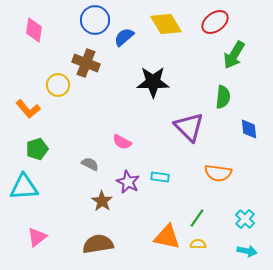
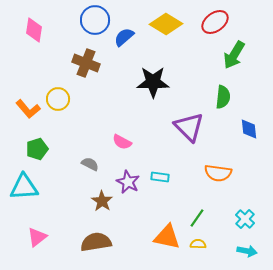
yellow diamond: rotated 28 degrees counterclockwise
yellow circle: moved 14 px down
brown semicircle: moved 2 px left, 2 px up
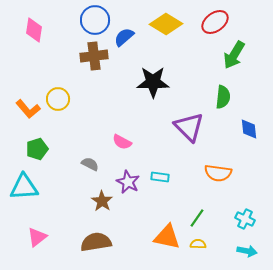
brown cross: moved 8 px right, 7 px up; rotated 28 degrees counterclockwise
cyan cross: rotated 18 degrees counterclockwise
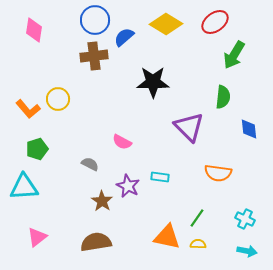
purple star: moved 4 px down
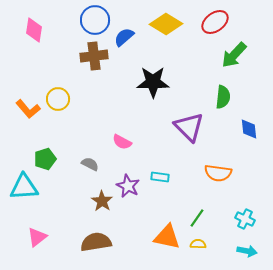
green arrow: rotated 12 degrees clockwise
green pentagon: moved 8 px right, 10 px down
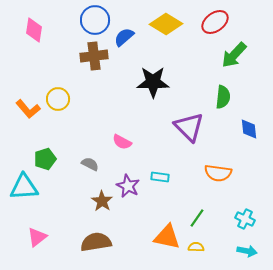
yellow semicircle: moved 2 px left, 3 px down
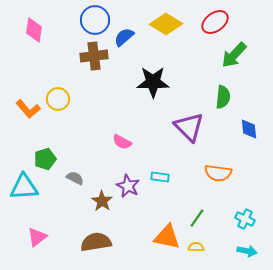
gray semicircle: moved 15 px left, 14 px down
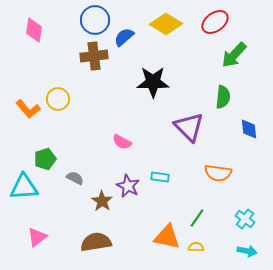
cyan cross: rotated 12 degrees clockwise
